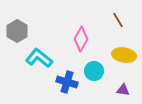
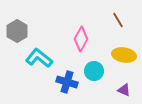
purple triangle: moved 1 px right; rotated 16 degrees clockwise
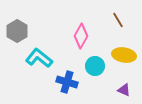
pink diamond: moved 3 px up
cyan circle: moved 1 px right, 5 px up
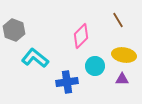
gray hexagon: moved 3 px left, 1 px up; rotated 10 degrees counterclockwise
pink diamond: rotated 15 degrees clockwise
cyan L-shape: moved 4 px left
blue cross: rotated 25 degrees counterclockwise
purple triangle: moved 2 px left, 11 px up; rotated 24 degrees counterclockwise
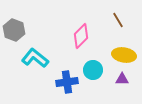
cyan circle: moved 2 px left, 4 px down
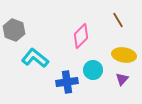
purple triangle: rotated 48 degrees counterclockwise
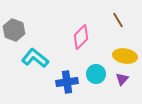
pink diamond: moved 1 px down
yellow ellipse: moved 1 px right, 1 px down
cyan circle: moved 3 px right, 4 px down
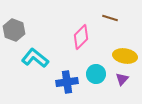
brown line: moved 8 px left, 2 px up; rotated 42 degrees counterclockwise
